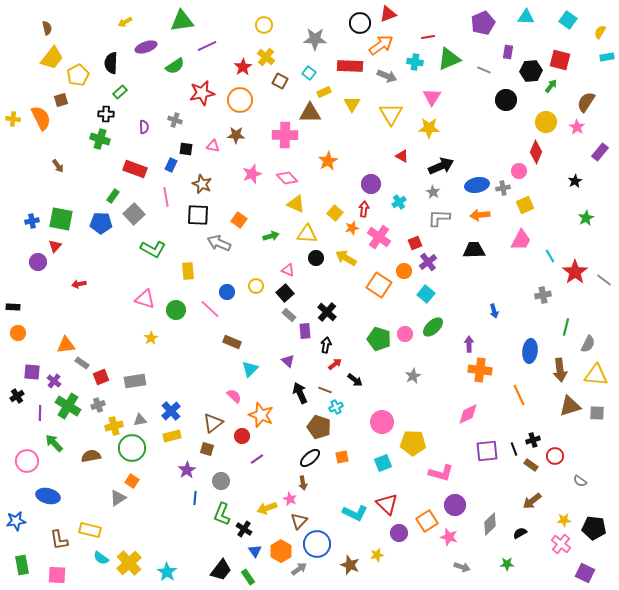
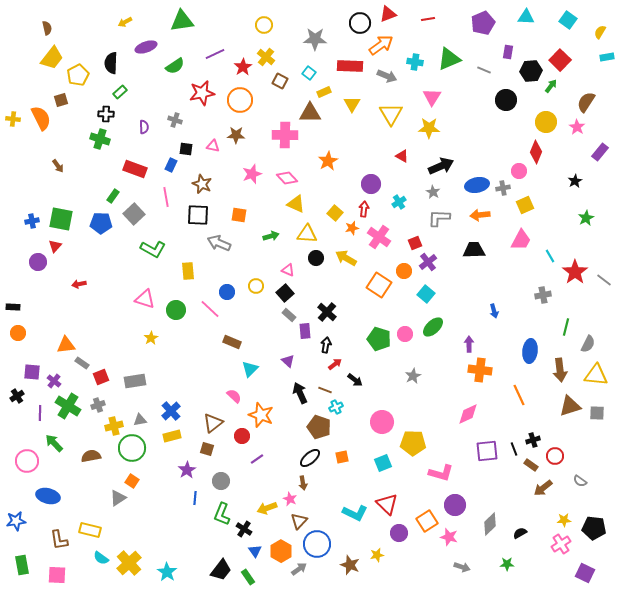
red line at (428, 37): moved 18 px up
purple line at (207, 46): moved 8 px right, 8 px down
red square at (560, 60): rotated 30 degrees clockwise
orange square at (239, 220): moved 5 px up; rotated 28 degrees counterclockwise
brown arrow at (532, 501): moved 11 px right, 13 px up
pink cross at (561, 544): rotated 18 degrees clockwise
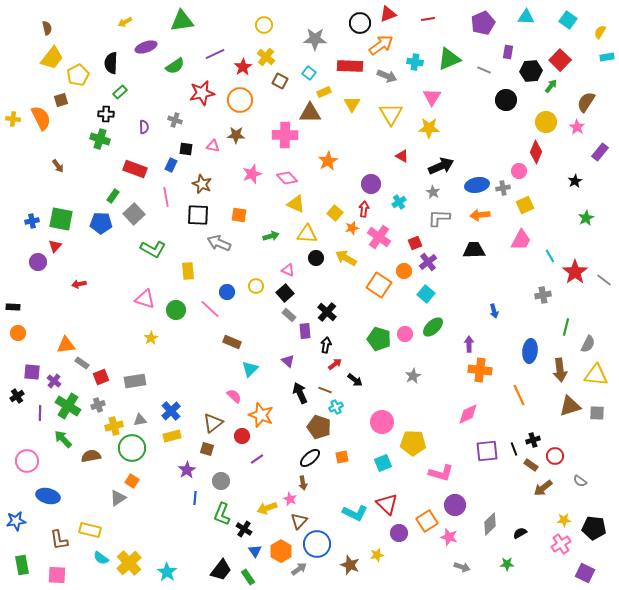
green arrow at (54, 443): moved 9 px right, 4 px up
